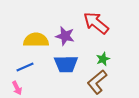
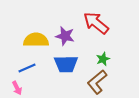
blue line: moved 2 px right, 1 px down
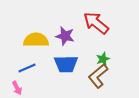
brown L-shape: moved 1 px right, 6 px up
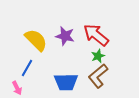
red arrow: moved 12 px down
yellow semicircle: rotated 45 degrees clockwise
green star: moved 5 px left, 3 px up
blue trapezoid: moved 18 px down
blue line: rotated 36 degrees counterclockwise
